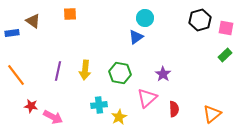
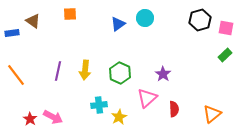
blue triangle: moved 18 px left, 13 px up
green hexagon: rotated 15 degrees clockwise
red star: moved 1 px left, 13 px down; rotated 24 degrees clockwise
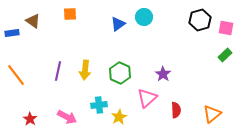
cyan circle: moved 1 px left, 1 px up
red semicircle: moved 2 px right, 1 px down
pink arrow: moved 14 px right
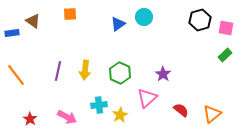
red semicircle: moved 5 px right; rotated 49 degrees counterclockwise
yellow star: moved 1 px right, 2 px up
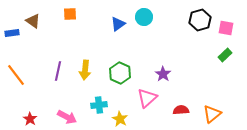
red semicircle: rotated 42 degrees counterclockwise
yellow star: moved 4 px down; rotated 14 degrees counterclockwise
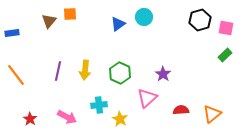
brown triangle: moved 16 px right; rotated 35 degrees clockwise
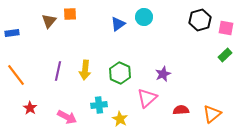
purple star: rotated 14 degrees clockwise
red star: moved 11 px up
